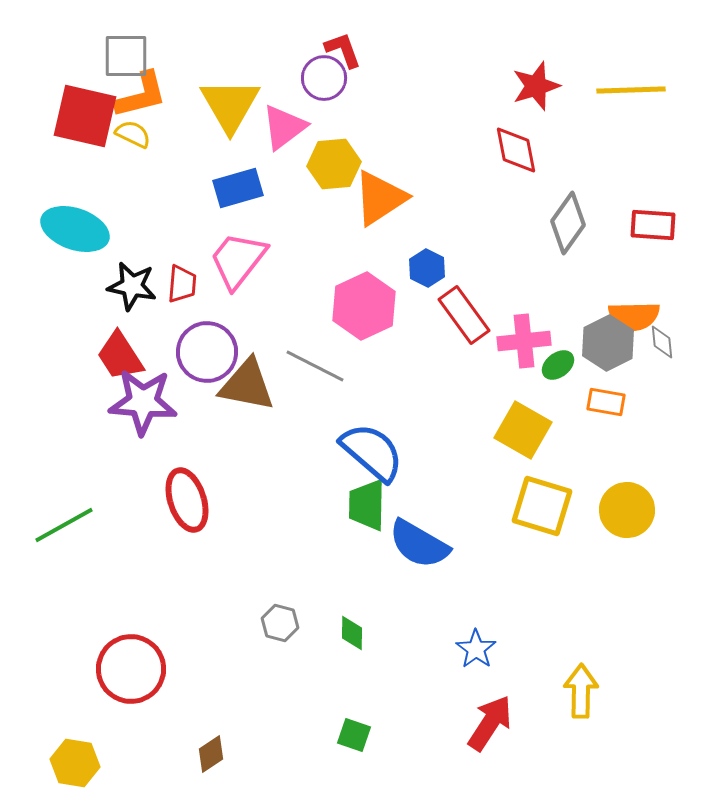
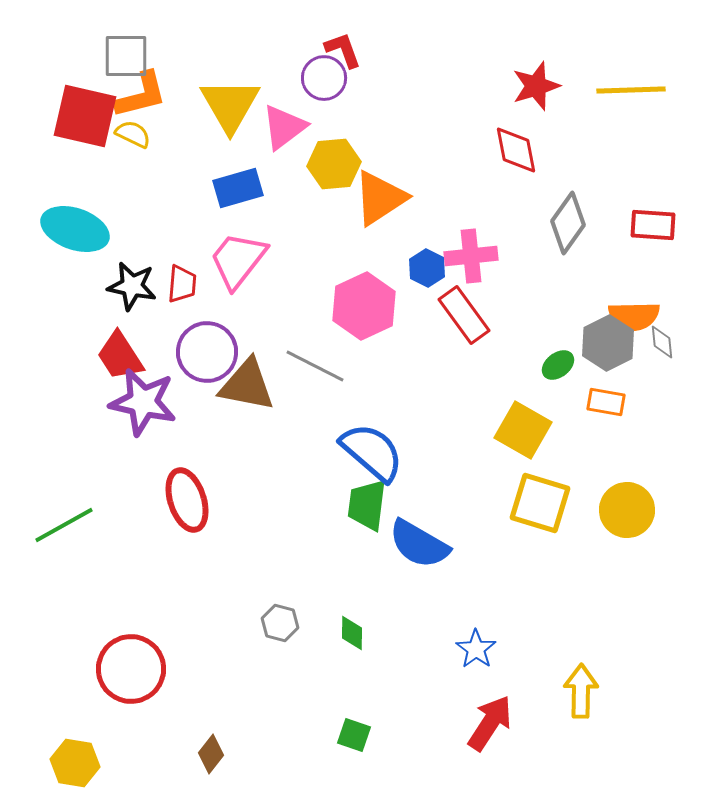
pink cross at (524, 341): moved 53 px left, 85 px up
purple star at (143, 402): rotated 8 degrees clockwise
green trapezoid at (367, 505): rotated 6 degrees clockwise
yellow square at (542, 506): moved 2 px left, 3 px up
brown diamond at (211, 754): rotated 18 degrees counterclockwise
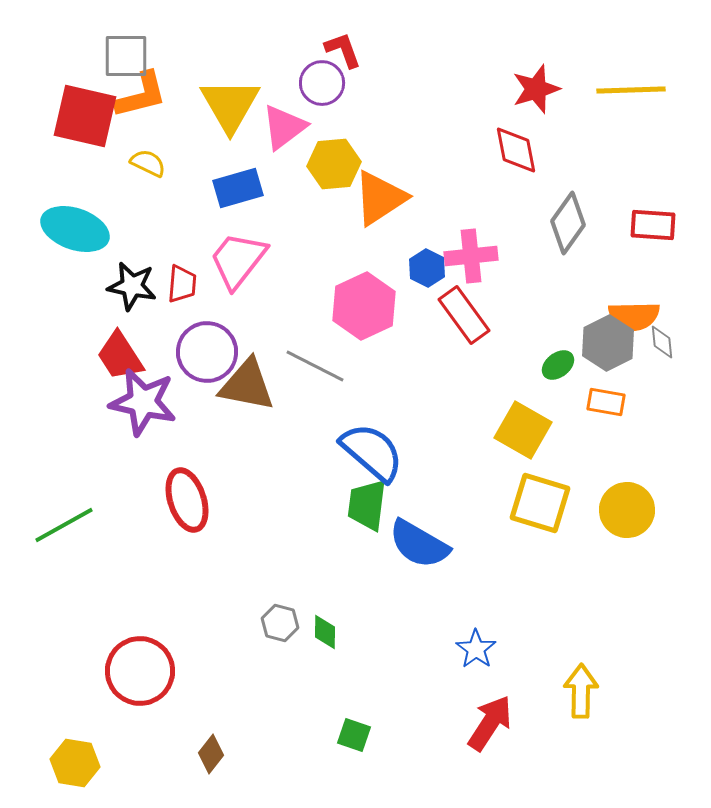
purple circle at (324, 78): moved 2 px left, 5 px down
red star at (536, 86): moved 3 px down
yellow semicircle at (133, 134): moved 15 px right, 29 px down
green diamond at (352, 633): moved 27 px left, 1 px up
red circle at (131, 669): moved 9 px right, 2 px down
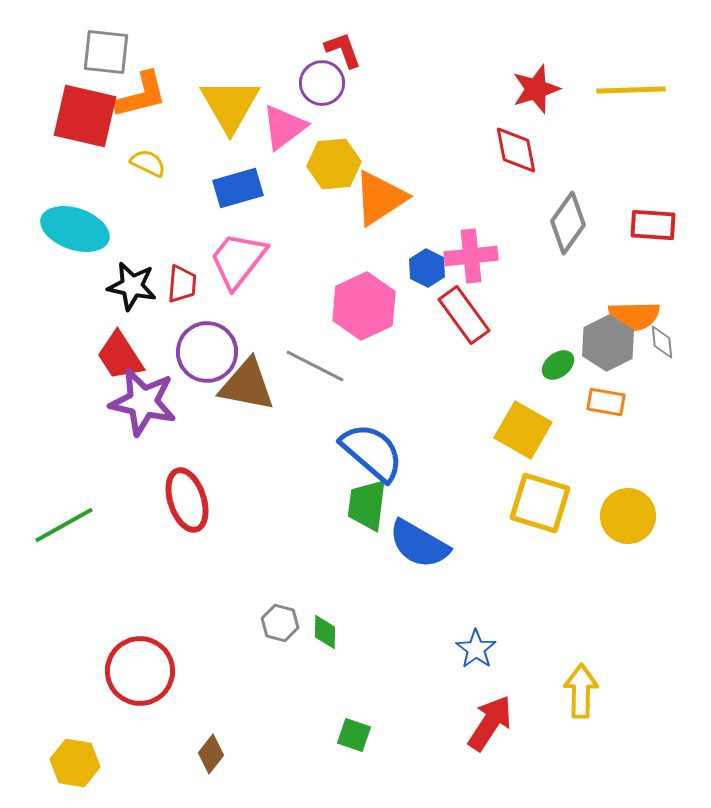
gray square at (126, 56): moved 20 px left, 4 px up; rotated 6 degrees clockwise
yellow circle at (627, 510): moved 1 px right, 6 px down
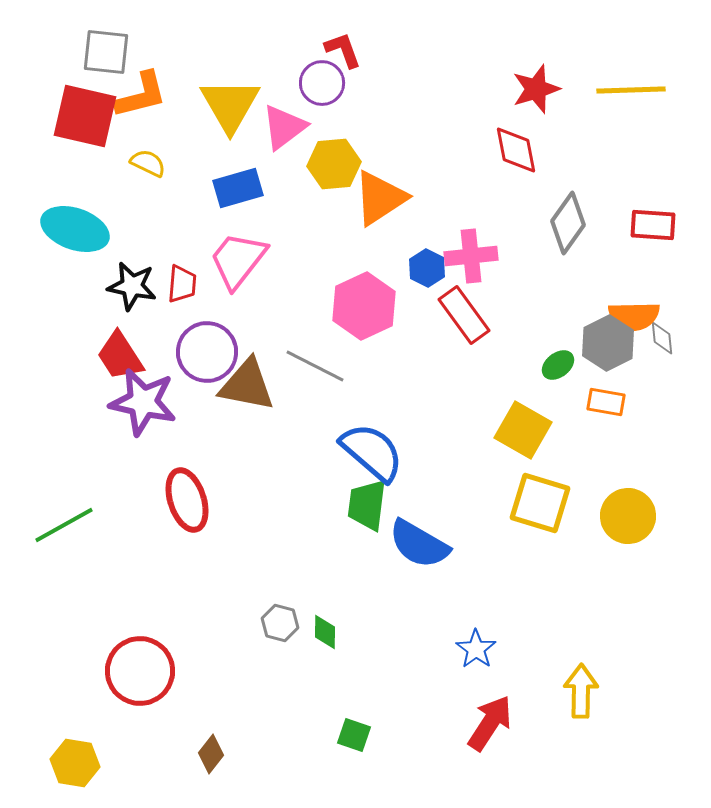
gray diamond at (662, 342): moved 4 px up
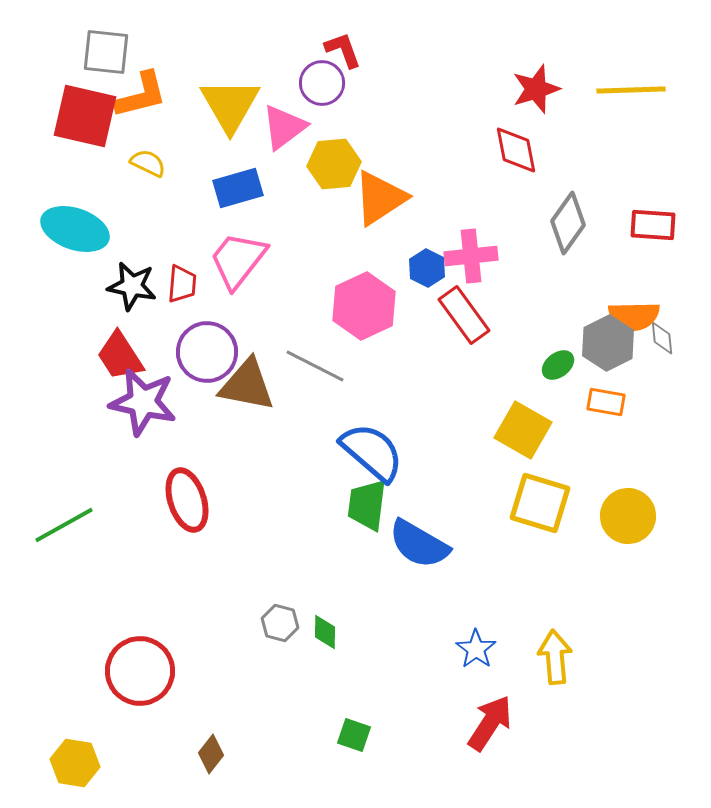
yellow arrow at (581, 691): moved 26 px left, 34 px up; rotated 6 degrees counterclockwise
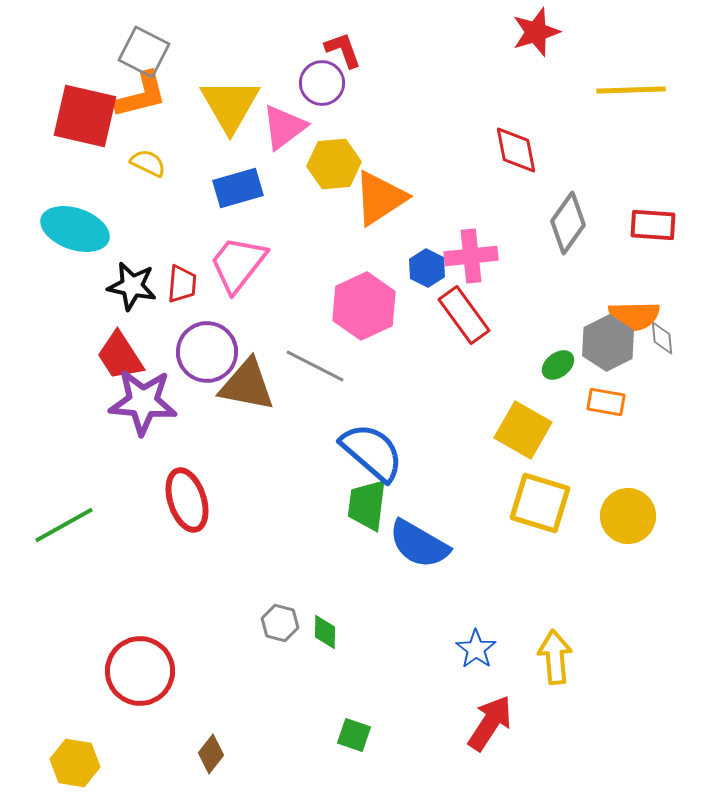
gray square at (106, 52): moved 38 px right; rotated 21 degrees clockwise
red star at (536, 89): moved 57 px up
pink trapezoid at (238, 260): moved 4 px down
purple star at (143, 402): rotated 8 degrees counterclockwise
